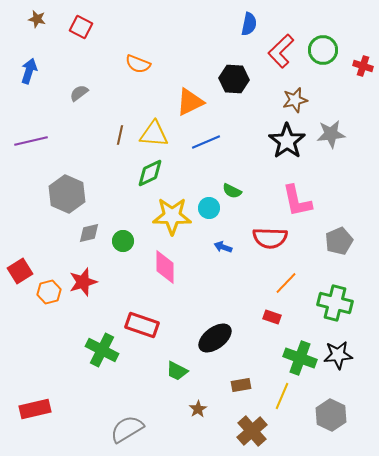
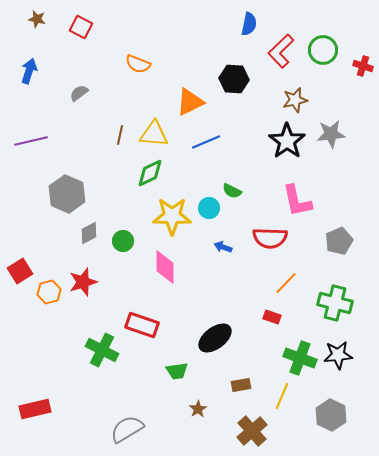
gray diamond at (89, 233): rotated 15 degrees counterclockwise
green trapezoid at (177, 371): rotated 35 degrees counterclockwise
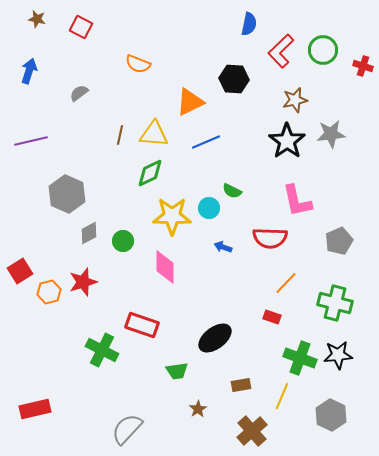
gray semicircle at (127, 429): rotated 16 degrees counterclockwise
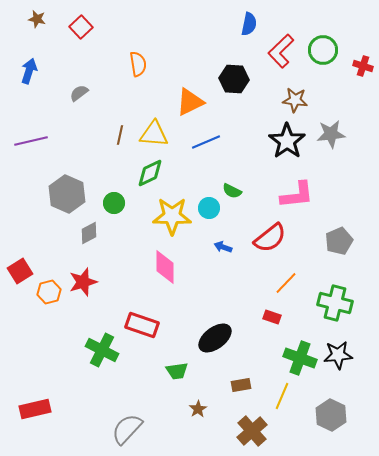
red square at (81, 27): rotated 20 degrees clockwise
orange semicircle at (138, 64): rotated 120 degrees counterclockwise
brown star at (295, 100): rotated 20 degrees clockwise
pink L-shape at (297, 201): moved 6 px up; rotated 84 degrees counterclockwise
red semicircle at (270, 238): rotated 40 degrees counterclockwise
green circle at (123, 241): moved 9 px left, 38 px up
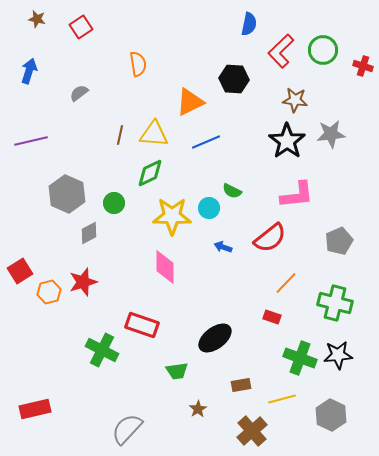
red square at (81, 27): rotated 10 degrees clockwise
yellow line at (282, 396): moved 3 px down; rotated 52 degrees clockwise
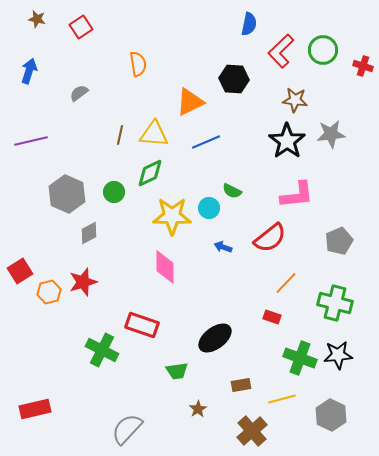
green circle at (114, 203): moved 11 px up
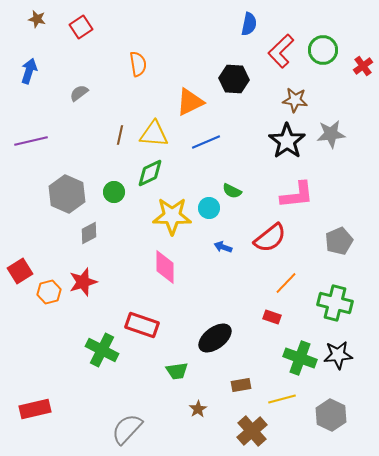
red cross at (363, 66): rotated 36 degrees clockwise
